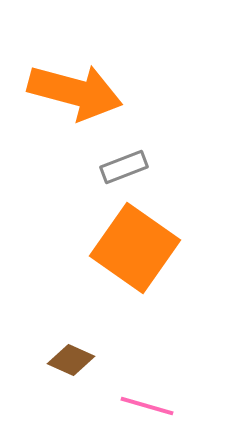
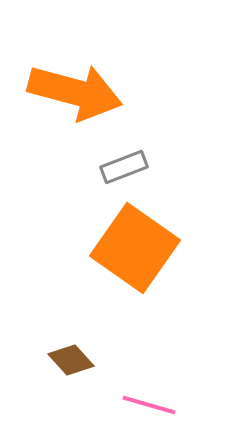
brown diamond: rotated 24 degrees clockwise
pink line: moved 2 px right, 1 px up
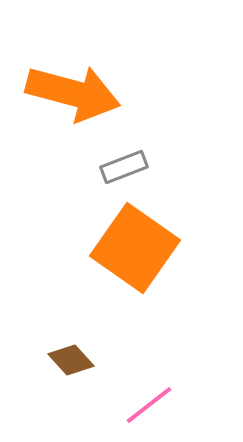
orange arrow: moved 2 px left, 1 px down
pink line: rotated 54 degrees counterclockwise
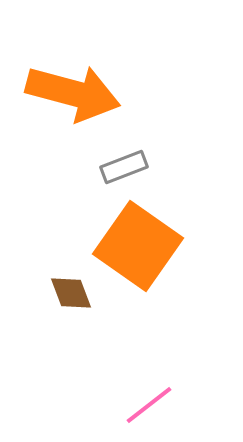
orange square: moved 3 px right, 2 px up
brown diamond: moved 67 px up; rotated 21 degrees clockwise
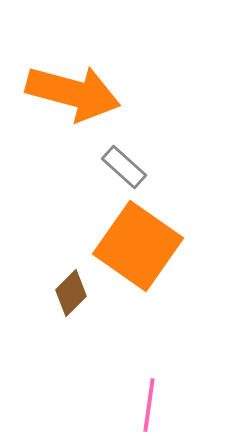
gray rectangle: rotated 63 degrees clockwise
brown diamond: rotated 66 degrees clockwise
pink line: rotated 44 degrees counterclockwise
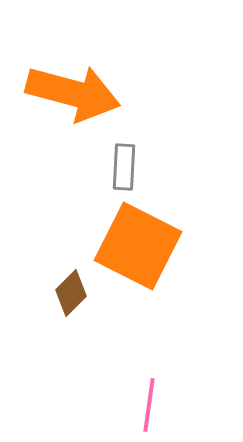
gray rectangle: rotated 51 degrees clockwise
orange square: rotated 8 degrees counterclockwise
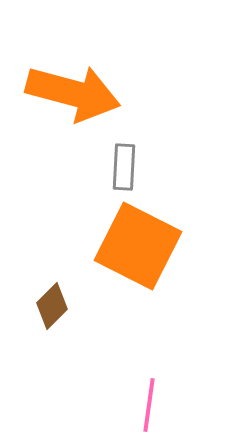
brown diamond: moved 19 px left, 13 px down
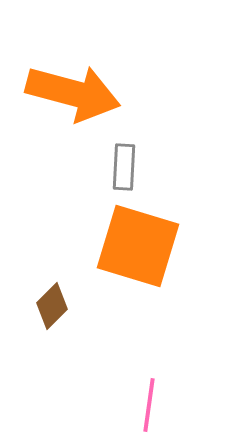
orange square: rotated 10 degrees counterclockwise
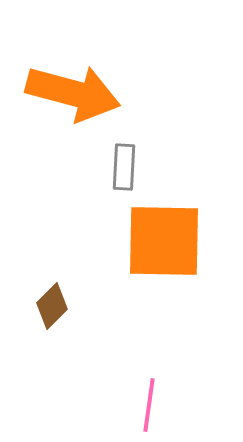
orange square: moved 26 px right, 5 px up; rotated 16 degrees counterclockwise
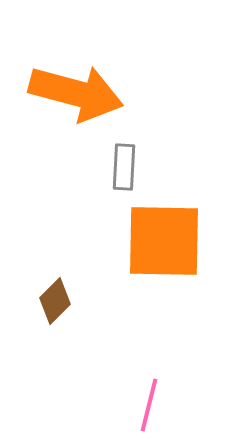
orange arrow: moved 3 px right
brown diamond: moved 3 px right, 5 px up
pink line: rotated 6 degrees clockwise
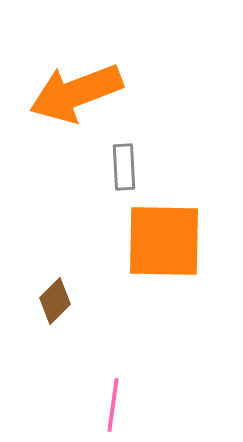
orange arrow: rotated 144 degrees clockwise
gray rectangle: rotated 6 degrees counterclockwise
pink line: moved 36 px left; rotated 6 degrees counterclockwise
